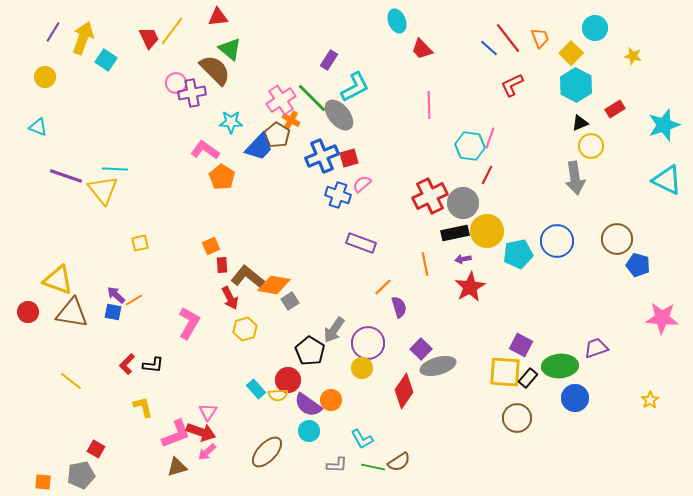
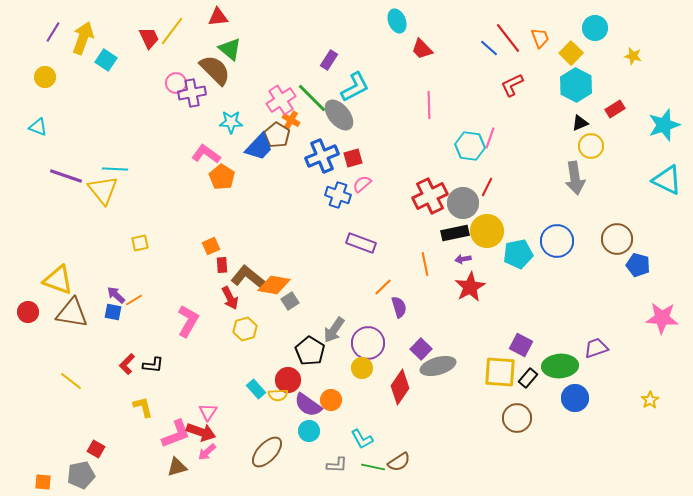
pink L-shape at (205, 150): moved 1 px right, 4 px down
red square at (349, 158): moved 4 px right
red line at (487, 175): moved 12 px down
pink L-shape at (189, 323): moved 1 px left, 2 px up
yellow square at (505, 372): moved 5 px left
red diamond at (404, 391): moved 4 px left, 4 px up
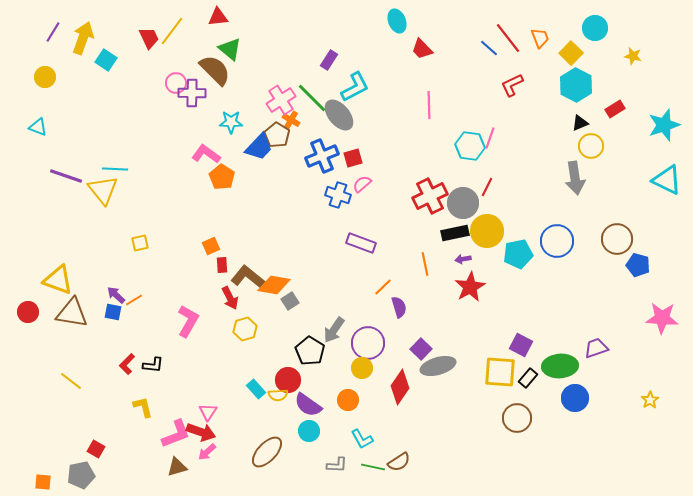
purple cross at (192, 93): rotated 12 degrees clockwise
orange circle at (331, 400): moved 17 px right
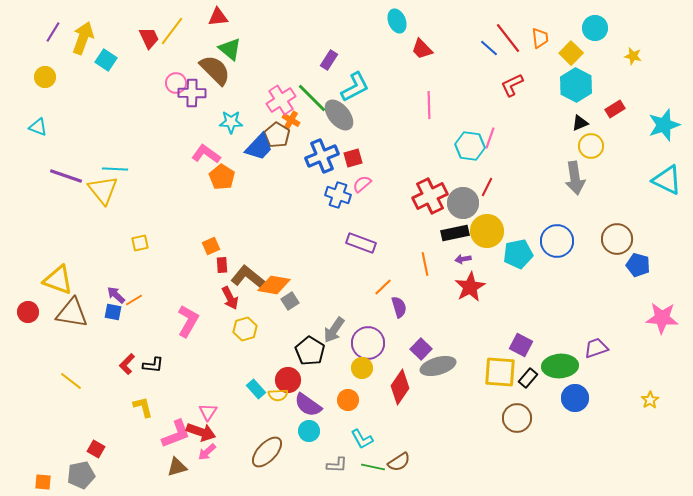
orange trapezoid at (540, 38): rotated 15 degrees clockwise
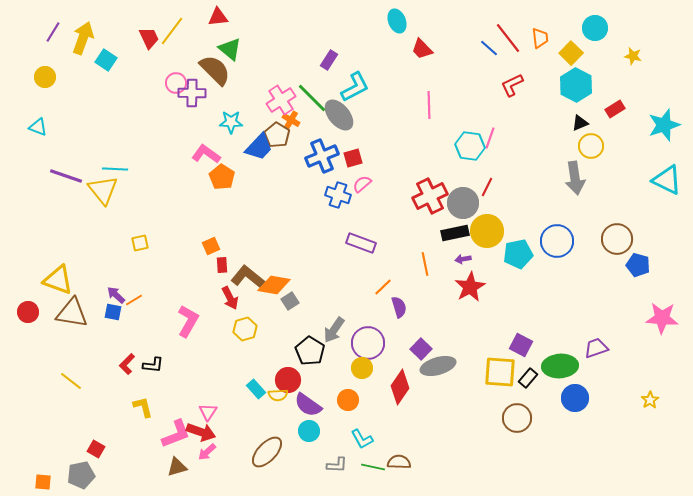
brown semicircle at (399, 462): rotated 145 degrees counterclockwise
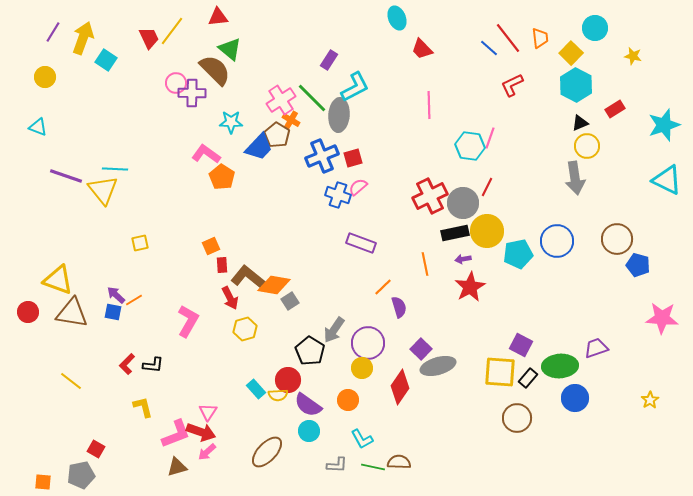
cyan ellipse at (397, 21): moved 3 px up
gray ellipse at (339, 115): rotated 44 degrees clockwise
yellow circle at (591, 146): moved 4 px left
pink semicircle at (362, 184): moved 4 px left, 3 px down
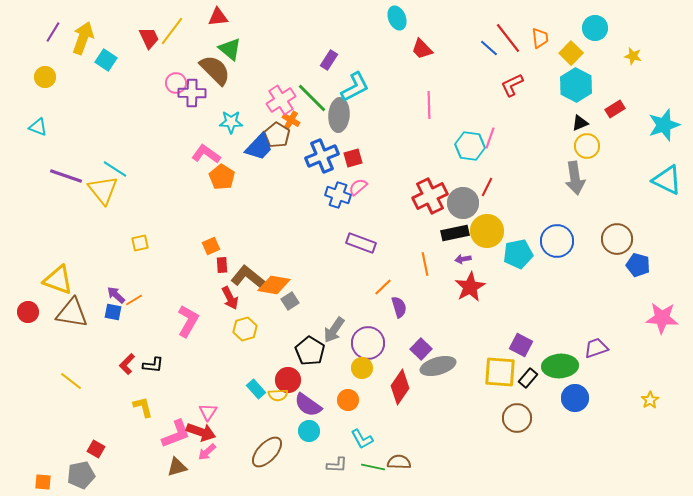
cyan line at (115, 169): rotated 30 degrees clockwise
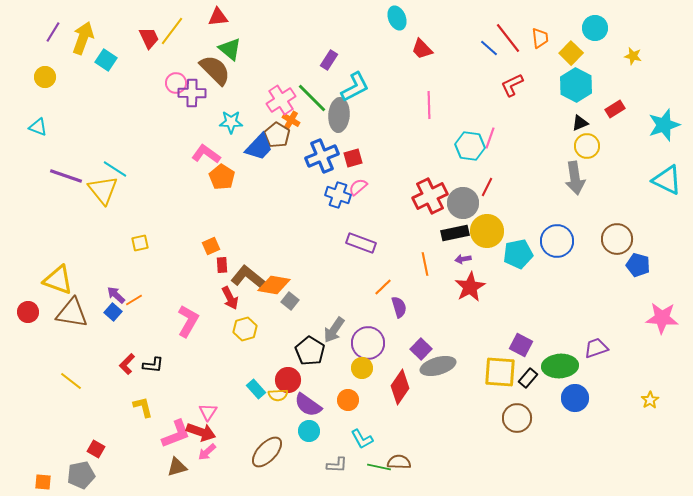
gray square at (290, 301): rotated 18 degrees counterclockwise
blue square at (113, 312): rotated 30 degrees clockwise
green line at (373, 467): moved 6 px right
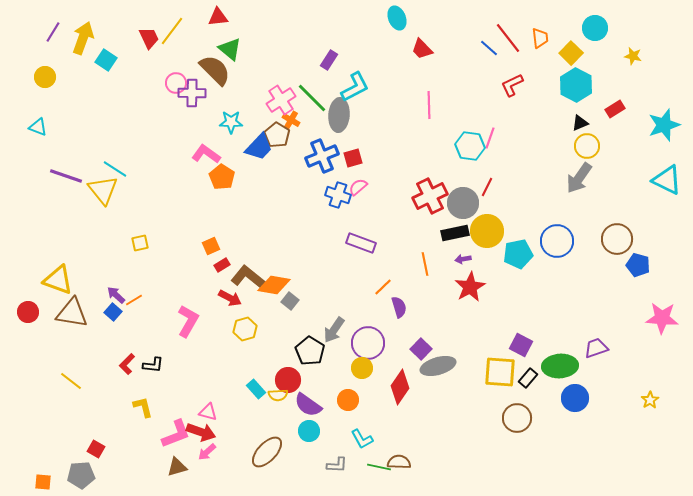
gray arrow at (575, 178): moved 4 px right; rotated 44 degrees clockwise
red rectangle at (222, 265): rotated 63 degrees clockwise
red arrow at (230, 298): rotated 35 degrees counterclockwise
pink triangle at (208, 412): rotated 48 degrees counterclockwise
gray pentagon at (81, 475): rotated 8 degrees clockwise
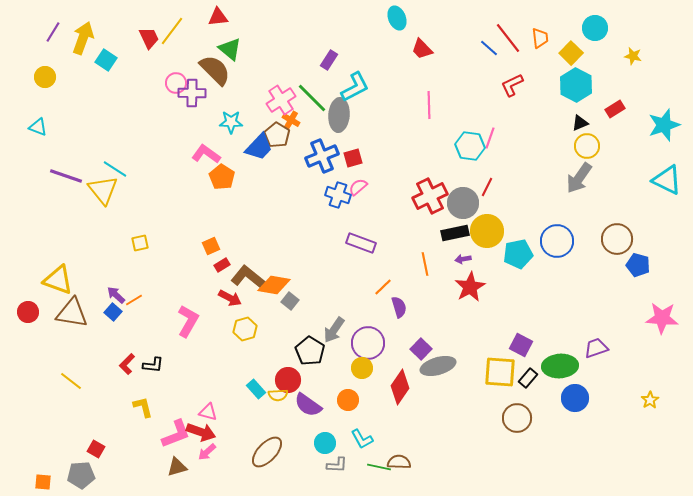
cyan circle at (309, 431): moved 16 px right, 12 px down
